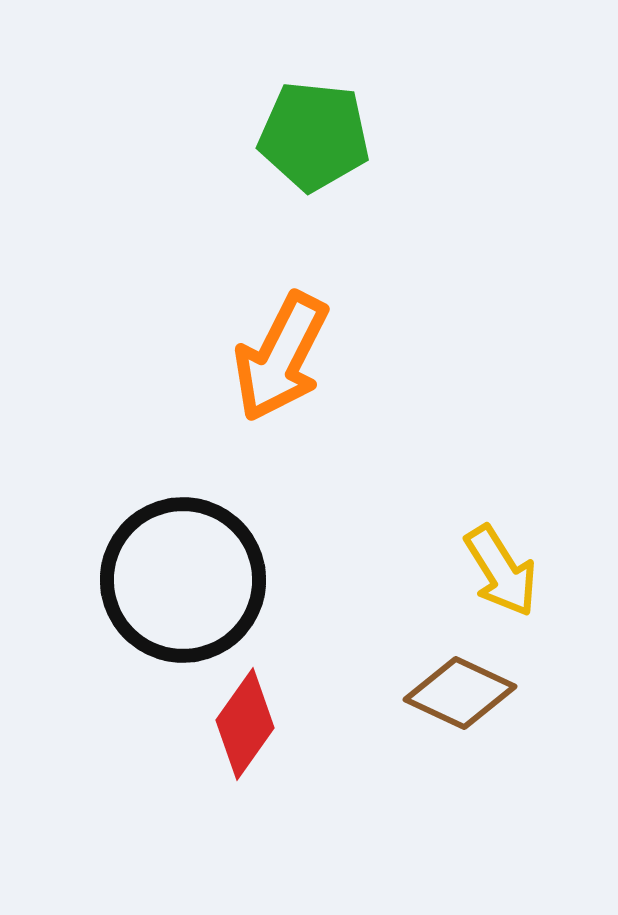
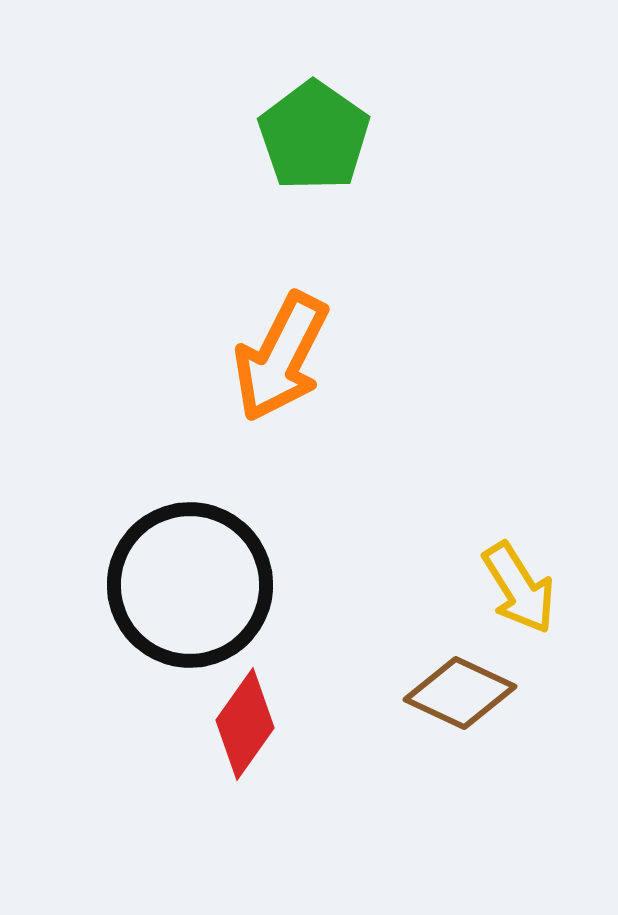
green pentagon: rotated 29 degrees clockwise
yellow arrow: moved 18 px right, 17 px down
black circle: moved 7 px right, 5 px down
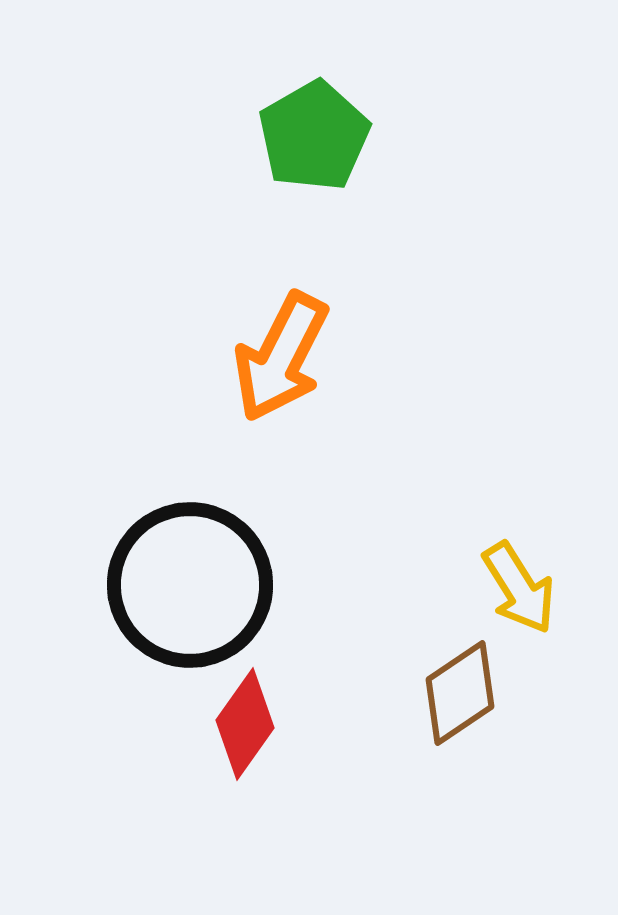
green pentagon: rotated 7 degrees clockwise
brown diamond: rotated 59 degrees counterclockwise
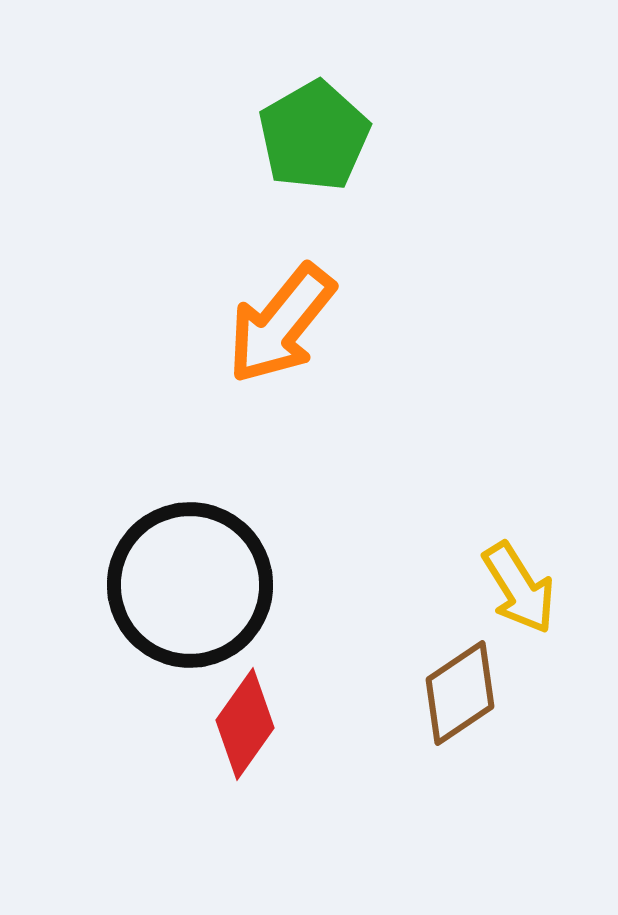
orange arrow: moved 33 px up; rotated 12 degrees clockwise
